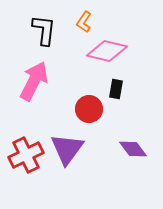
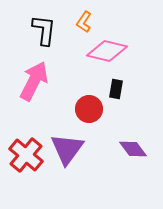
red cross: rotated 24 degrees counterclockwise
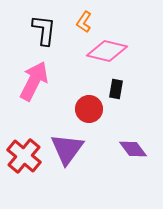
red cross: moved 2 px left, 1 px down
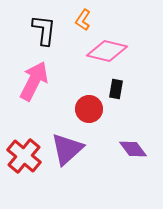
orange L-shape: moved 1 px left, 2 px up
purple triangle: rotated 12 degrees clockwise
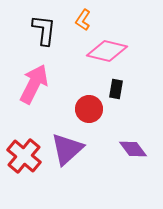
pink arrow: moved 3 px down
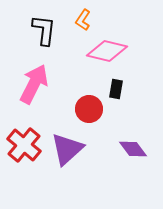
red cross: moved 11 px up
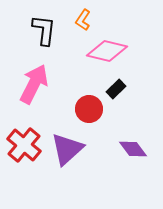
black rectangle: rotated 36 degrees clockwise
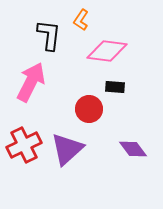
orange L-shape: moved 2 px left
black L-shape: moved 5 px right, 5 px down
pink diamond: rotated 6 degrees counterclockwise
pink arrow: moved 3 px left, 2 px up
black rectangle: moved 1 px left, 2 px up; rotated 48 degrees clockwise
red cross: rotated 24 degrees clockwise
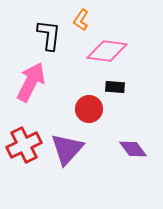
purple triangle: rotated 6 degrees counterclockwise
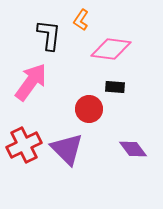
pink diamond: moved 4 px right, 2 px up
pink arrow: rotated 9 degrees clockwise
purple triangle: rotated 27 degrees counterclockwise
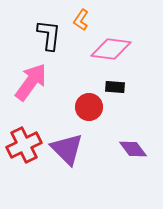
red circle: moved 2 px up
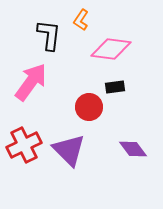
black rectangle: rotated 12 degrees counterclockwise
purple triangle: moved 2 px right, 1 px down
